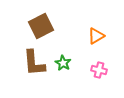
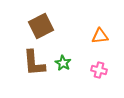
orange triangle: moved 4 px right; rotated 24 degrees clockwise
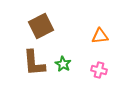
green star: moved 1 px down
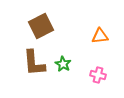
pink cross: moved 1 px left, 5 px down
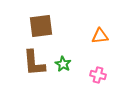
brown square: rotated 20 degrees clockwise
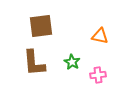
orange triangle: rotated 18 degrees clockwise
green star: moved 9 px right, 2 px up
pink cross: rotated 21 degrees counterclockwise
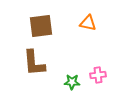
orange triangle: moved 12 px left, 13 px up
green star: moved 20 px down; rotated 28 degrees counterclockwise
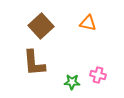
brown square: rotated 35 degrees counterclockwise
pink cross: rotated 21 degrees clockwise
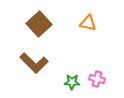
brown square: moved 2 px left, 2 px up
brown L-shape: rotated 40 degrees counterclockwise
pink cross: moved 1 px left, 4 px down
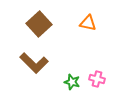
green star: rotated 14 degrees clockwise
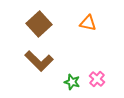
brown L-shape: moved 5 px right, 2 px up
pink cross: rotated 28 degrees clockwise
